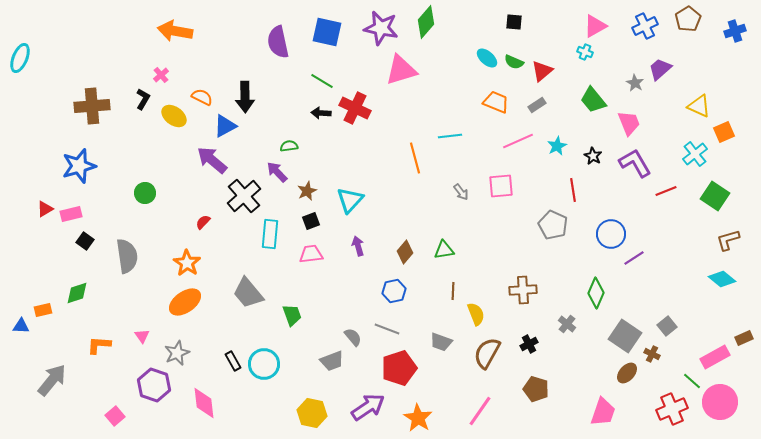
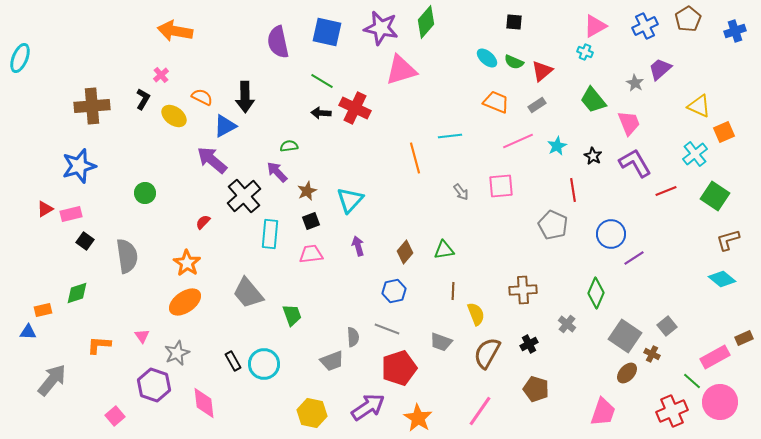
blue triangle at (21, 326): moved 7 px right, 6 px down
gray semicircle at (353, 337): rotated 36 degrees clockwise
red cross at (672, 409): moved 2 px down
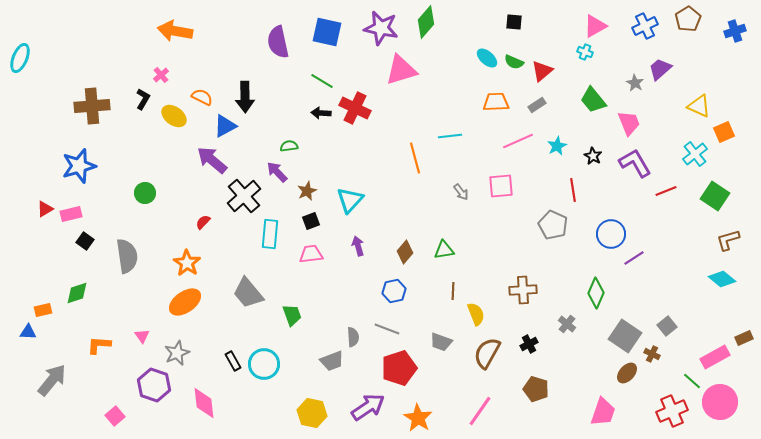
orange trapezoid at (496, 102): rotated 24 degrees counterclockwise
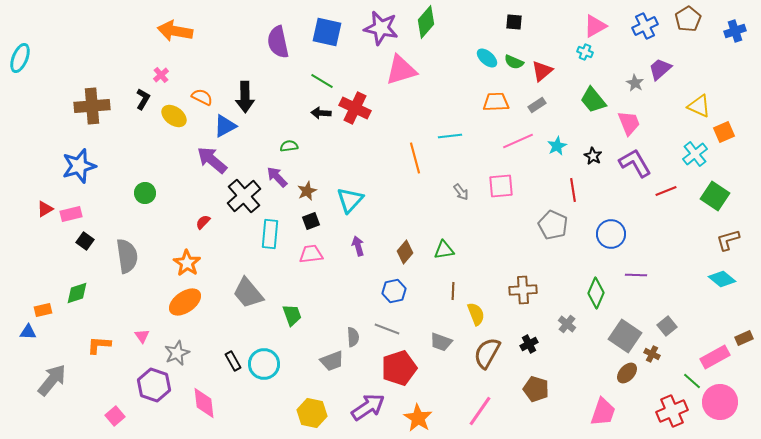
purple arrow at (277, 172): moved 5 px down
purple line at (634, 258): moved 2 px right, 17 px down; rotated 35 degrees clockwise
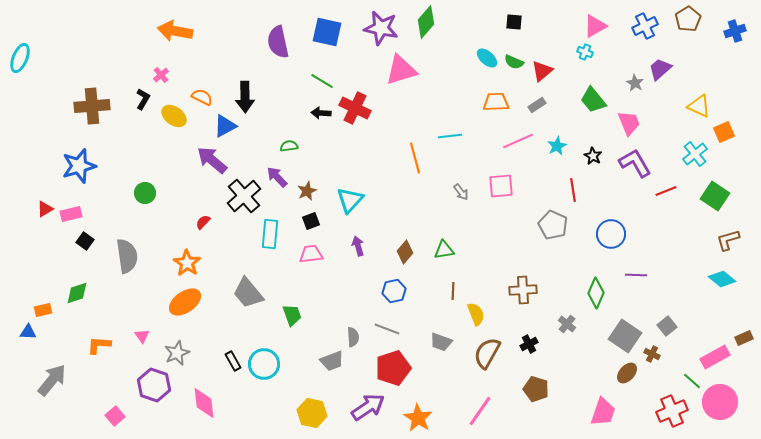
red pentagon at (399, 368): moved 6 px left
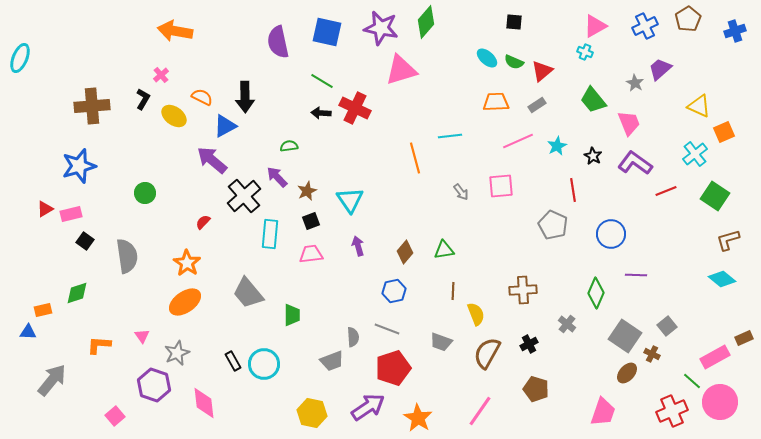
purple L-shape at (635, 163): rotated 24 degrees counterclockwise
cyan triangle at (350, 200): rotated 16 degrees counterclockwise
green trapezoid at (292, 315): rotated 20 degrees clockwise
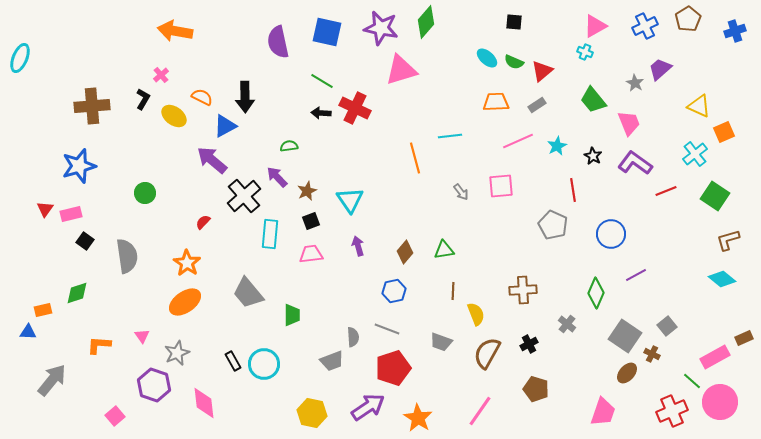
red triangle at (45, 209): rotated 24 degrees counterclockwise
purple line at (636, 275): rotated 30 degrees counterclockwise
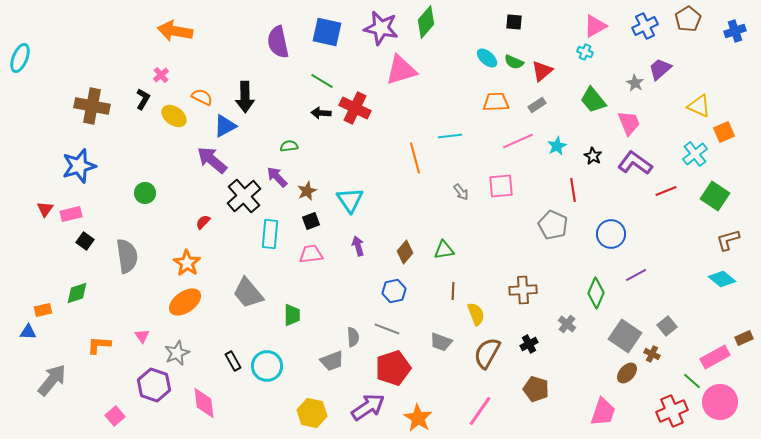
brown cross at (92, 106): rotated 16 degrees clockwise
cyan circle at (264, 364): moved 3 px right, 2 px down
